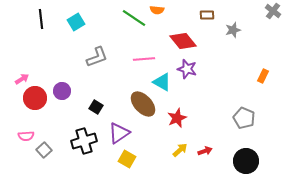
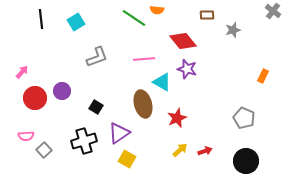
pink arrow: moved 7 px up; rotated 16 degrees counterclockwise
brown ellipse: rotated 28 degrees clockwise
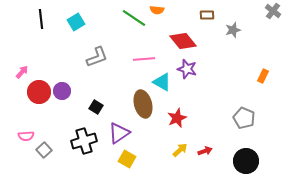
red circle: moved 4 px right, 6 px up
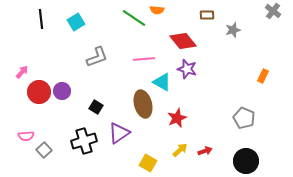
yellow square: moved 21 px right, 4 px down
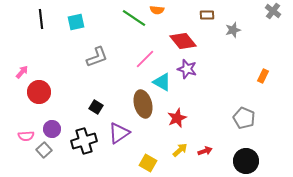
cyan square: rotated 18 degrees clockwise
pink line: moved 1 px right; rotated 40 degrees counterclockwise
purple circle: moved 10 px left, 38 px down
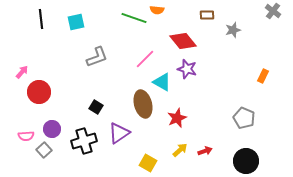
green line: rotated 15 degrees counterclockwise
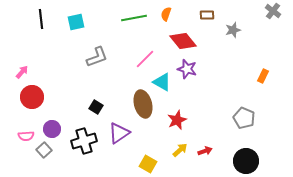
orange semicircle: moved 9 px right, 4 px down; rotated 104 degrees clockwise
green line: rotated 30 degrees counterclockwise
red circle: moved 7 px left, 5 px down
red star: moved 2 px down
yellow square: moved 1 px down
